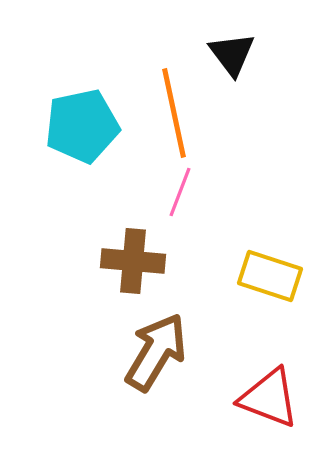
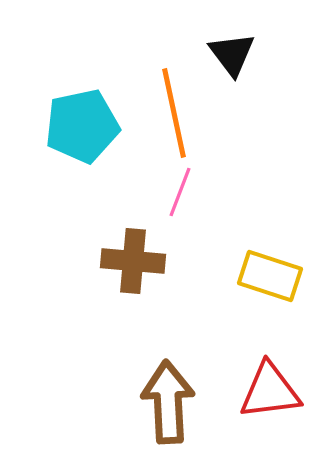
brown arrow: moved 12 px right, 50 px down; rotated 34 degrees counterclockwise
red triangle: moved 1 px right, 7 px up; rotated 28 degrees counterclockwise
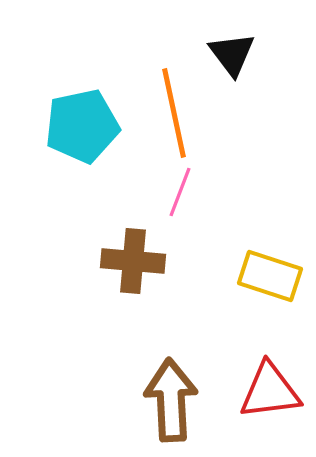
brown arrow: moved 3 px right, 2 px up
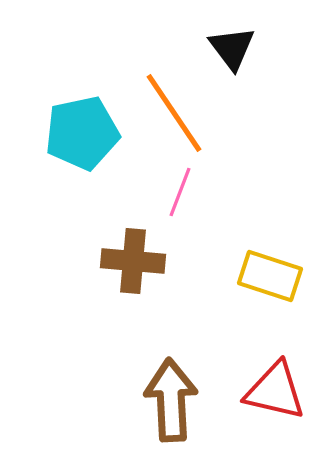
black triangle: moved 6 px up
orange line: rotated 22 degrees counterclockwise
cyan pentagon: moved 7 px down
red triangle: moved 5 px right; rotated 20 degrees clockwise
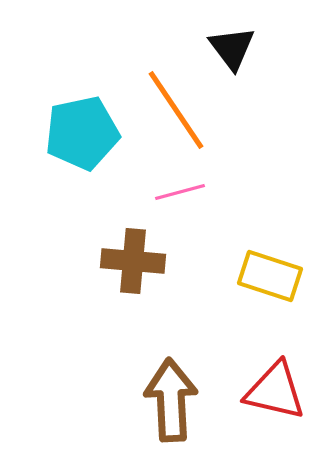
orange line: moved 2 px right, 3 px up
pink line: rotated 54 degrees clockwise
